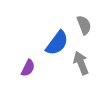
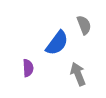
gray arrow: moved 3 px left, 11 px down
purple semicircle: rotated 30 degrees counterclockwise
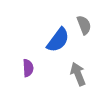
blue semicircle: moved 1 px right, 3 px up
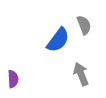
purple semicircle: moved 15 px left, 11 px down
gray arrow: moved 3 px right
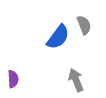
blue semicircle: moved 3 px up
gray arrow: moved 5 px left, 6 px down
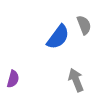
purple semicircle: rotated 18 degrees clockwise
